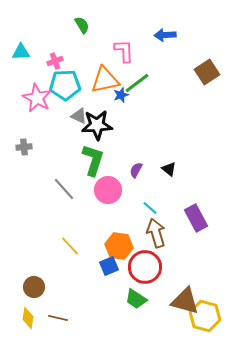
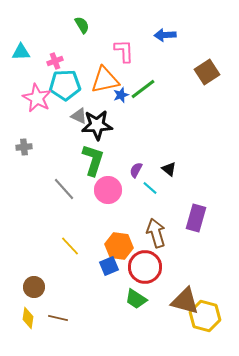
green line: moved 6 px right, 6 px down
cyan line: moved 20 px up
purple rectangle: rotated 44 degrees clockwise
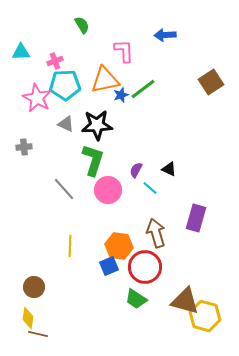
brown square: moved 4 px right, 10 px down
gray triangle: moved 13 px left, 8 px down
black triangle: rotated 14 degrees counterclockwise
yellow line: rotated 45 degrees clockwise
brown line: moved 20 px left, 16 px down
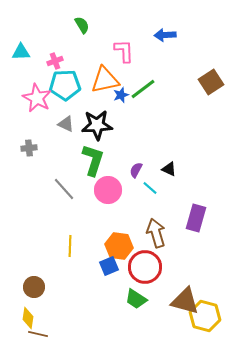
gray cross: moved 5 px right, 1 px down
